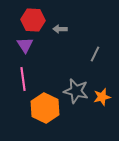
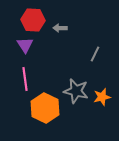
gray arrow: moved 1 px up
pink line: moved 2 px right
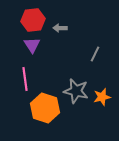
red hexagon: rotated 10 degrees counterclockwise
purple triangle: moved 7 px right
orange hexagon: rotated 8 degrees counterclockwise
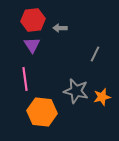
orange hexagon: moved 3 px left, 4 px down; rotated 12 degrees counterclockwise
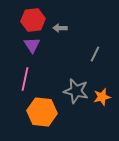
pink line: rotated 20 degrees clockwise
